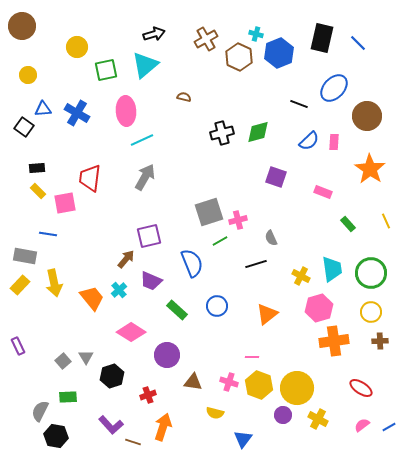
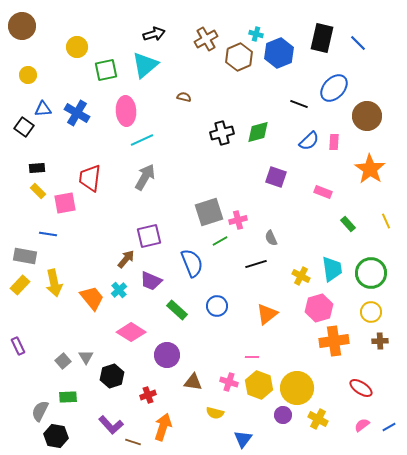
brown hexagon at (239, 57): rotated 12 degrees clockwise
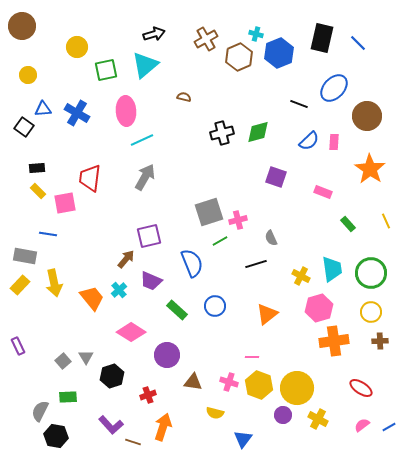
blue circle at (217, 306): moved 2 px left
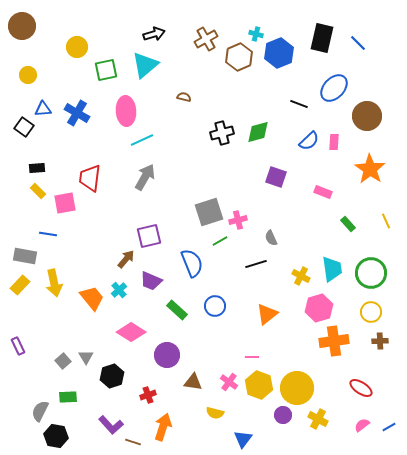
pink cross at (229, 382): rotated 18 degrees clockwise
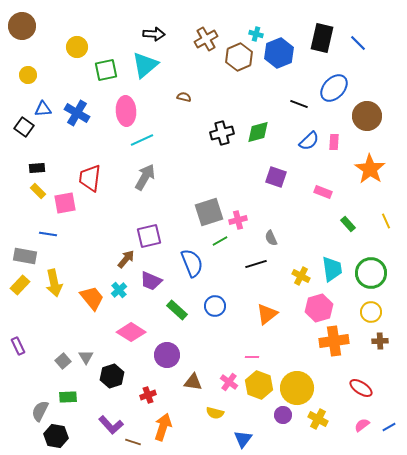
black arrow at (154, 34): rotated 20 degrees clockwise
